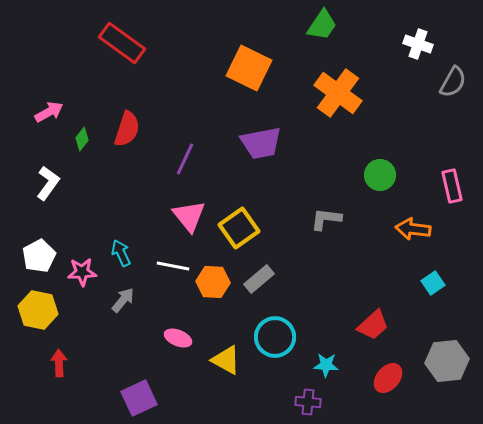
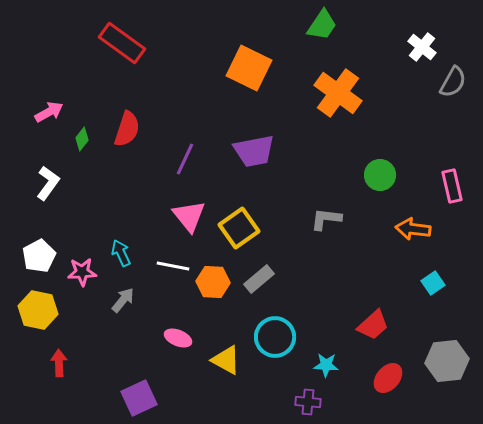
white cross: moved 4 px right, 3 px down; rotated 20 degrees clockwise
purple trapezoid: moved 7 px left, 8 px down
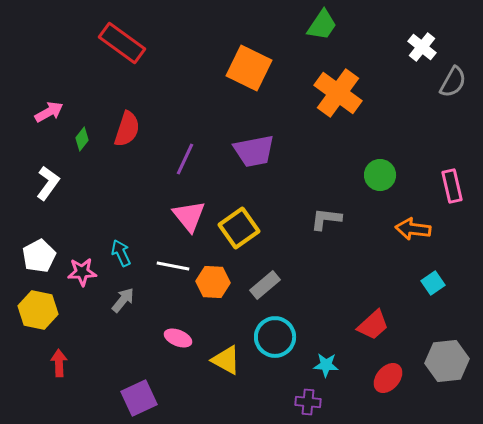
gray rectangle: moved 6 px right, 6 px down
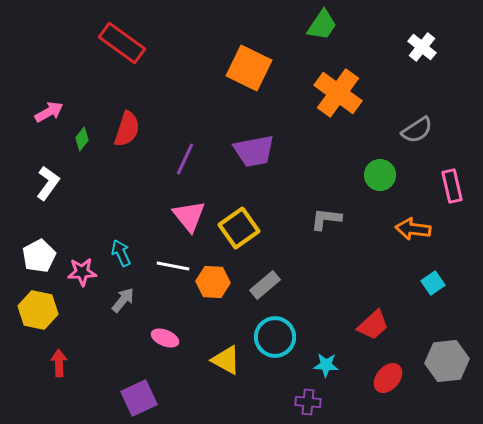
gray semicircle: moved 36 px left, 48 px down; rotated 28 degrees clockwise
pink ellipse: moved 13 px left
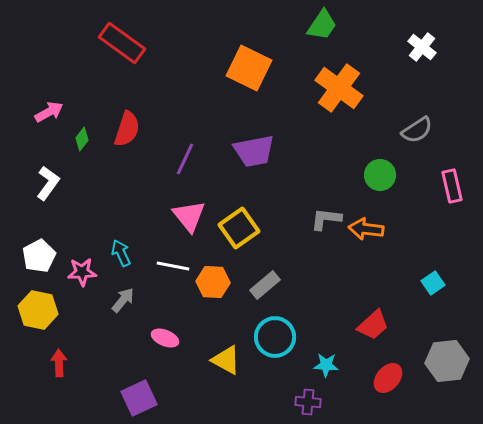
orange cross: moved 1 px right, 5 px up
orange arrow: moved 47 px left
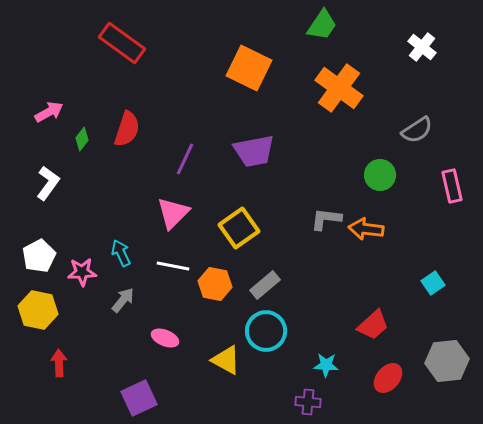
pink triangle: moved 16 px left, 3 px up; rotated 24 degrees clockwise
orange hexagon: moved 2 px right, 2 px down; rotated 8 degrees clockwise
cyan circle: moved 9 px left, 6 px up
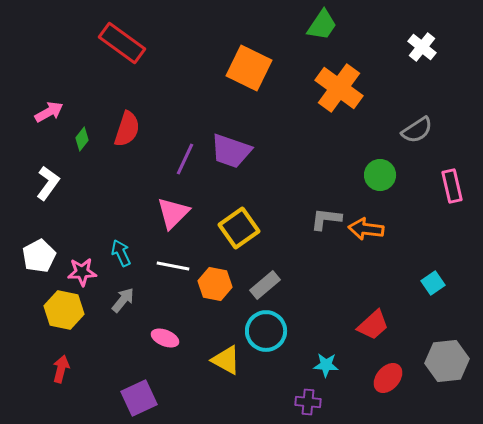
purple trapezoid: moved 23 px left; rotated 30 degrees clockwise
yellow hexagon: moved 26 px right
red arrow: moved 2 px right, 6 px down; rotated 16 degrees clockwise
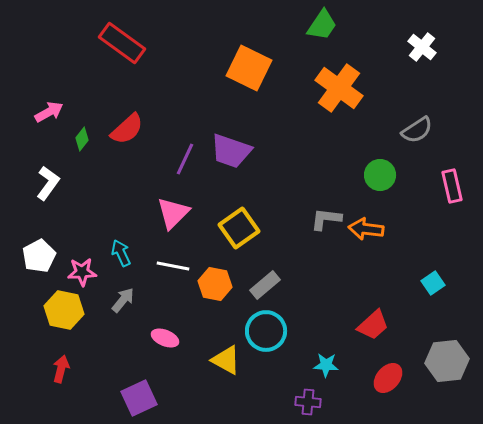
red semicircle: rotated 30 degrees clockwise
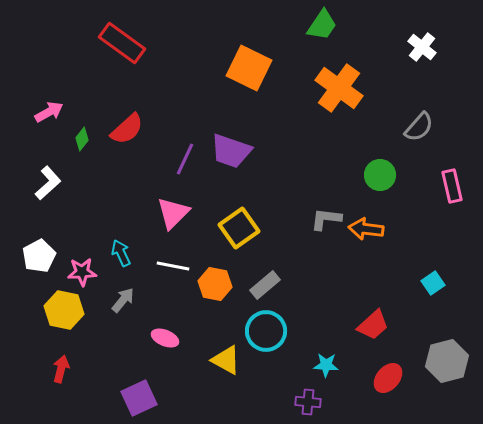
gray semicircle: moved 2 px right, 3 px up; rotated 16 degrees counterclockwise
white L-shape: rotated 12 degrees clockwise
gray hexagon: rotated 9 degrees counterclockwise
